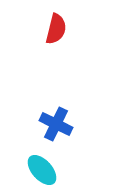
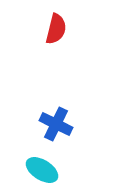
cyan ellipse: rotated 16 degrees counterclockwise
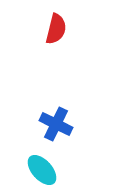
cyan ellipse: rotated 16 degrees clockwise
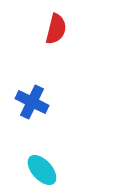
blue cross: moved 24 px left, 22 px up
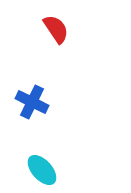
red semicircle: rotated 48 degrees counterclockwise
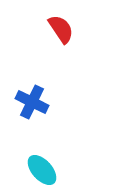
red semicircle: moved 5 px right
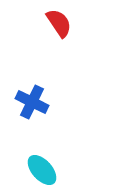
red semicircle: moved 2 px left, 6 px up
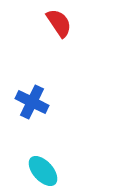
cyan ellipse: moved 1 px right, 1 px down
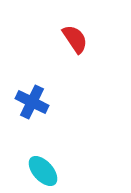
red semicircle: moved 16 px right, 16 px down
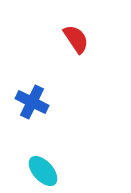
red semicircle: moved 1 px right
